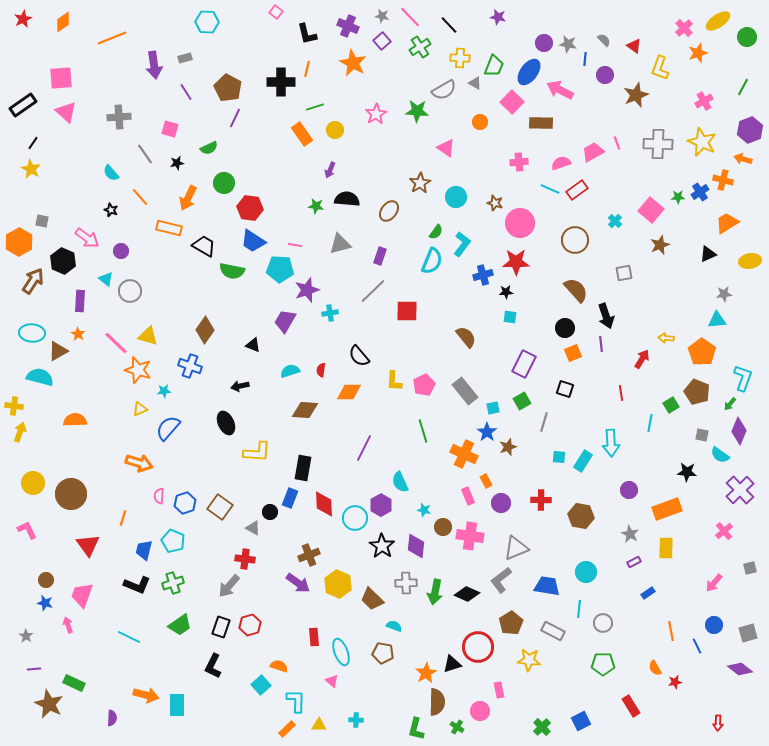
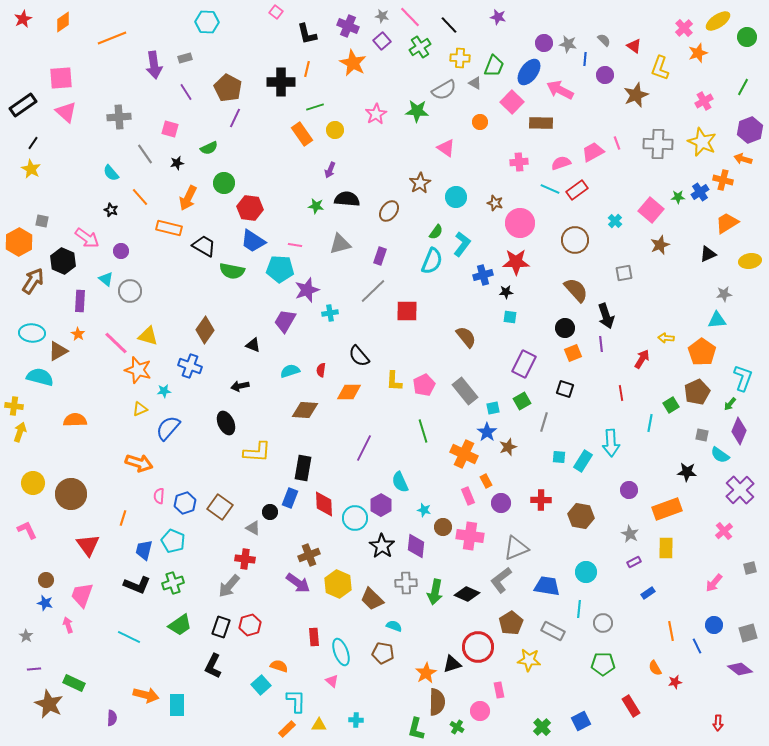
brown pentagon at (697, 392): rotated 25 degrees clockwise
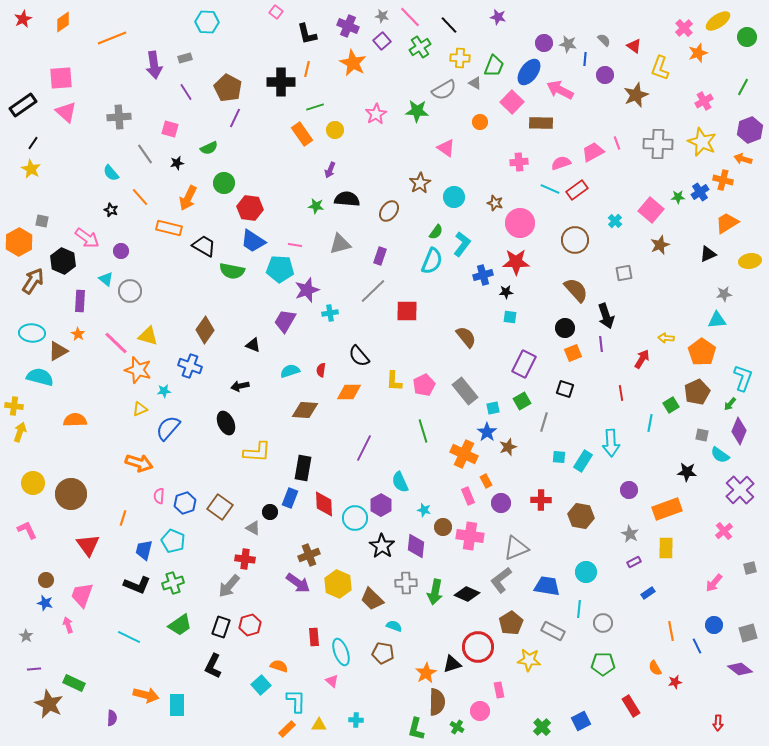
cyan circle at (456, 197): moved 2 px left
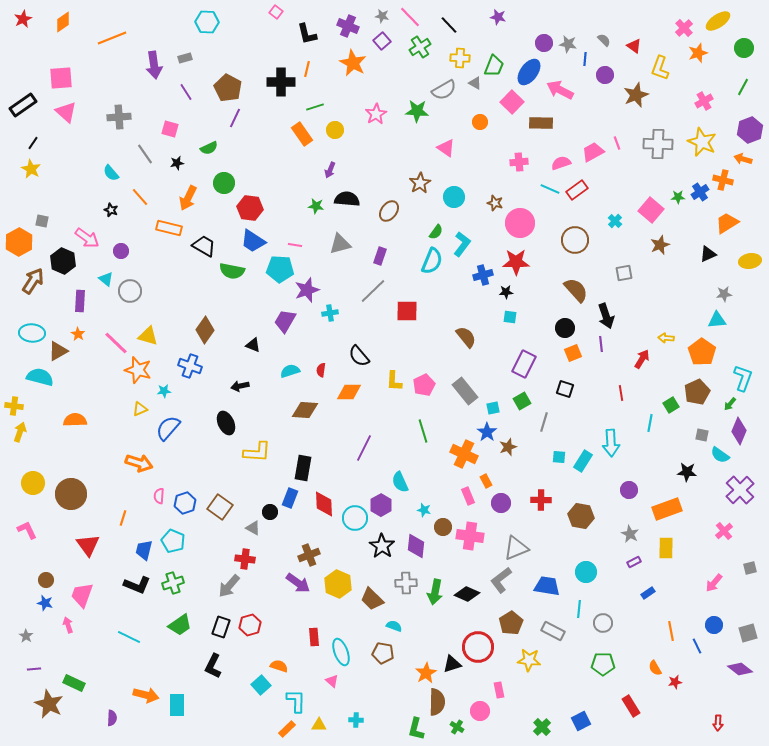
green circle at (747, 37): moved 3 px left, 11 px down
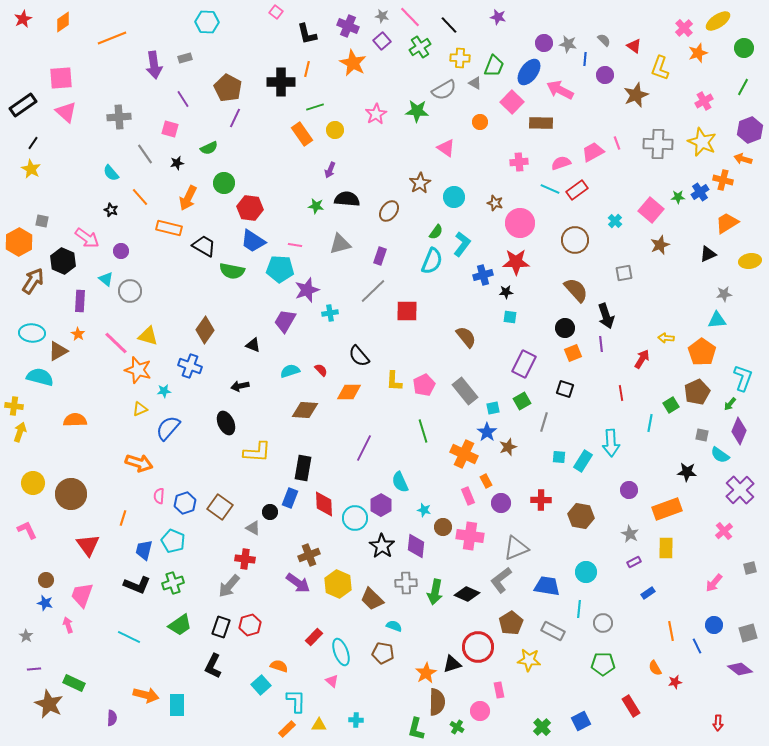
purple line at (186, 92): moved 3 px left, 7 px down
red semicircle at (321, 370): rotated 128 degrees clockwise
red rectangle at (314, 637): rotated 48 degrees clockwise
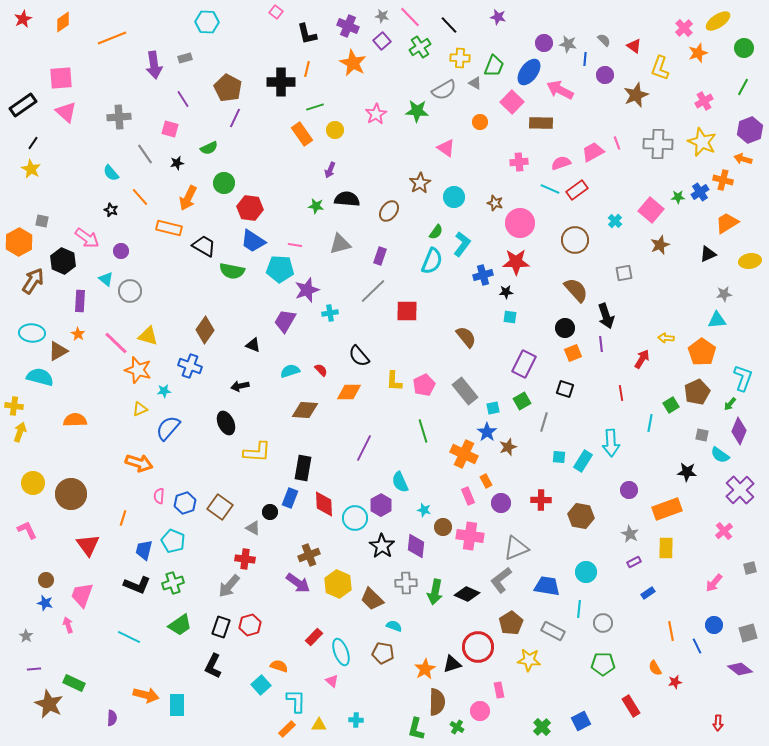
orange star at (426, 673): moved 1 px left, 4 px up
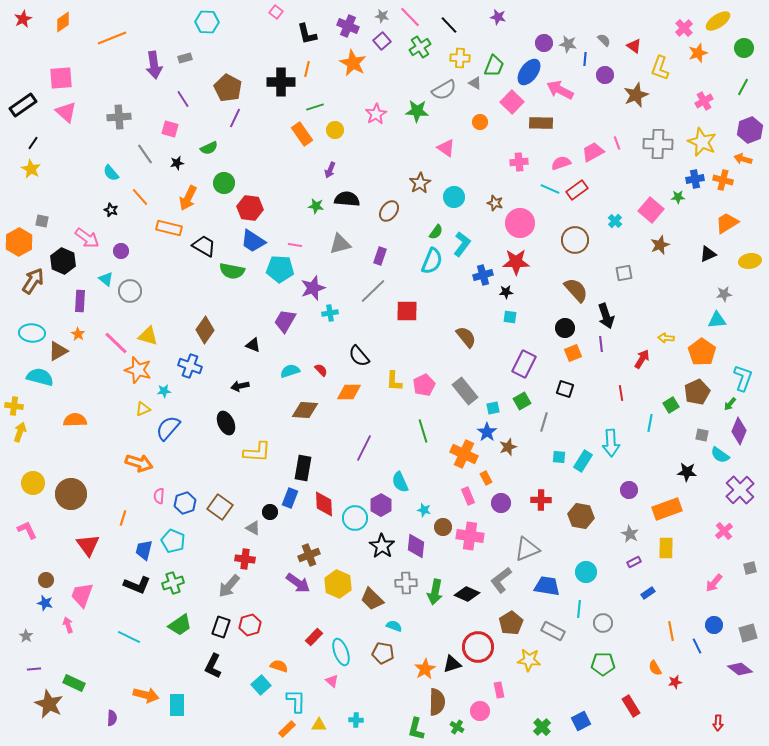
blue cross at (700, 192): moved 5 px left, 13 px up; rotated 24 degrees clockwise
purple star at (307, 290): moved 6 px right, 2 px up
yellow triangle at (140, 409): moved 3 px right
orange rectangle at (486, 481): moved 3 px up
gray triangle at (516, 548): moved 11 px right, 1 px down
